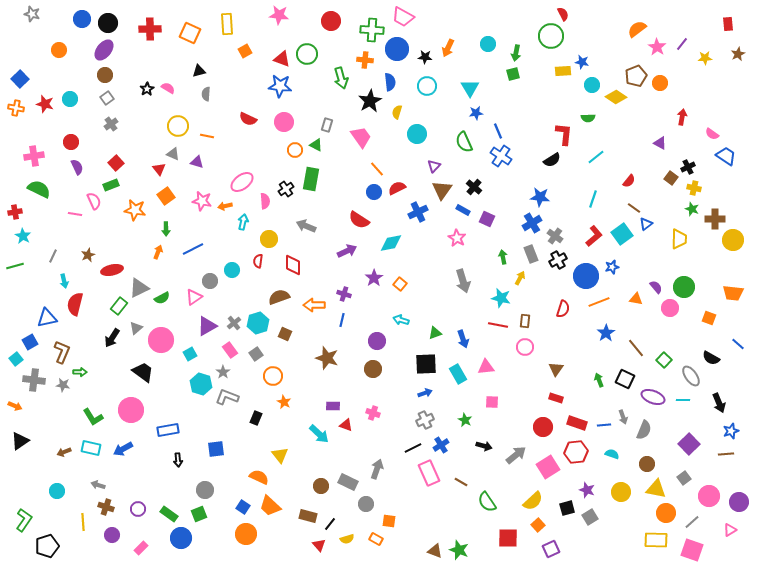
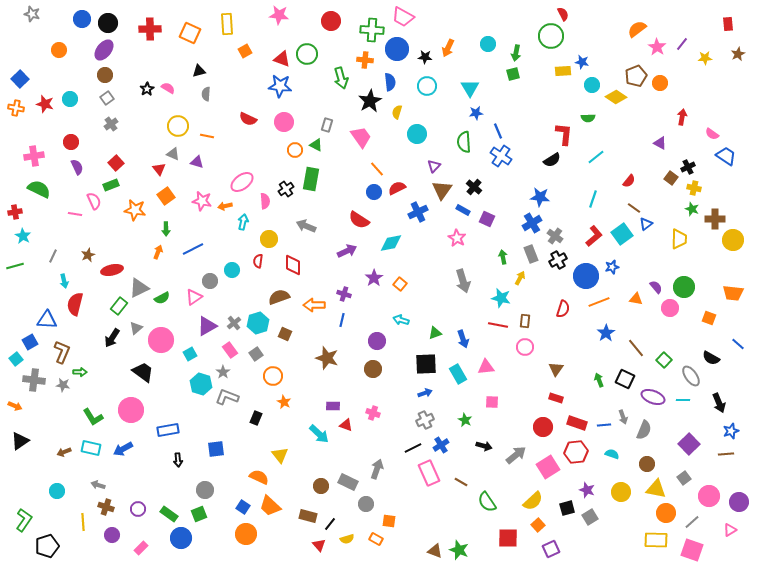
green semicircle at (464, 142): rotated 20 degrees clockwise
blue triangle at (47, 318): moved 2 px down; rotated 15 degrees clockwise
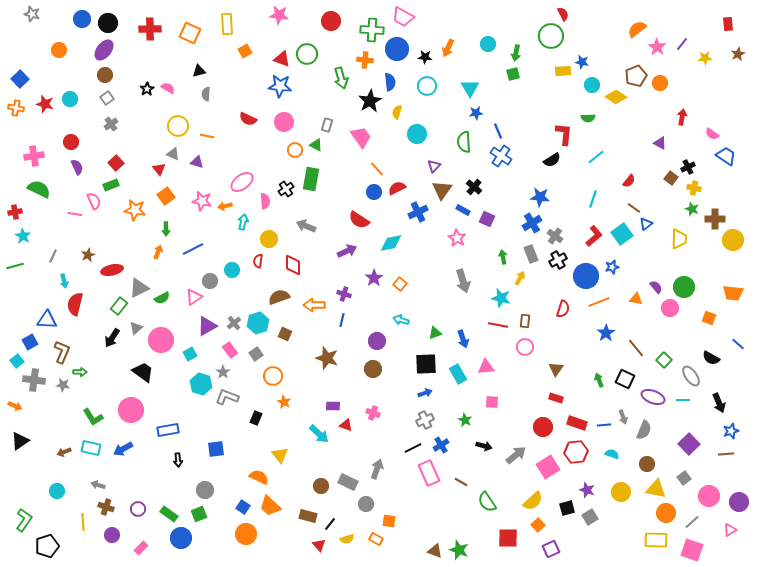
cyan square at (16, 359): moved 1 px right, 2 px down
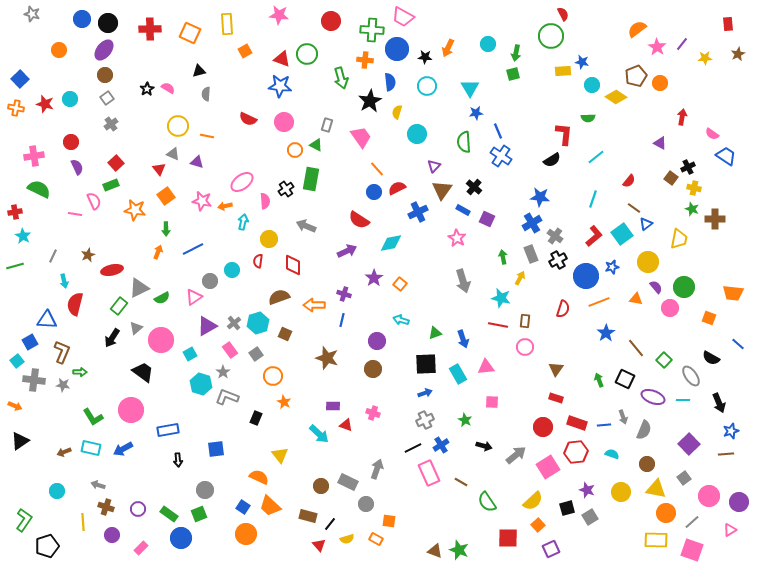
yellow trapezoid at (679, 239): rotated 10 degrees clockwise
yellow circle at (733, 240): moved 85 px left, 22 px down
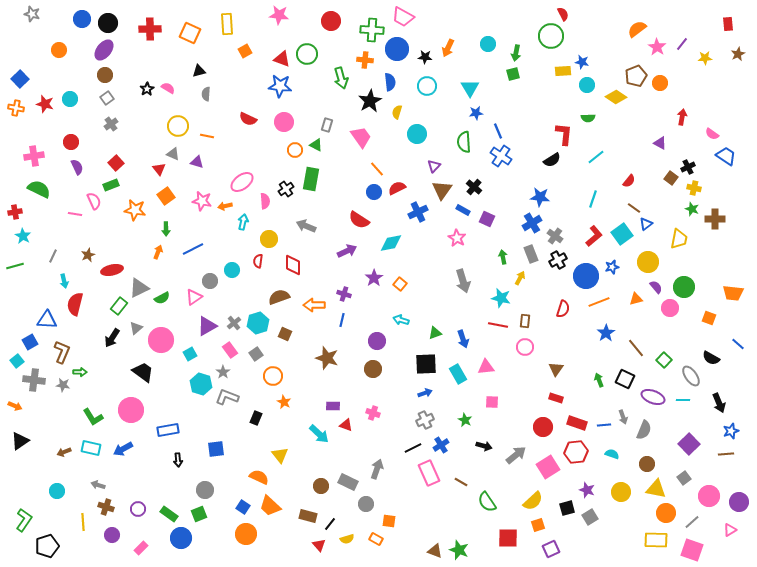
cyan circle at (592, 85): moved 5 px left
orange triangle at (636, 299): rotated 24 degrees counterclockwise
orange square at (538, 525): rotated 24 degrees clockwise
